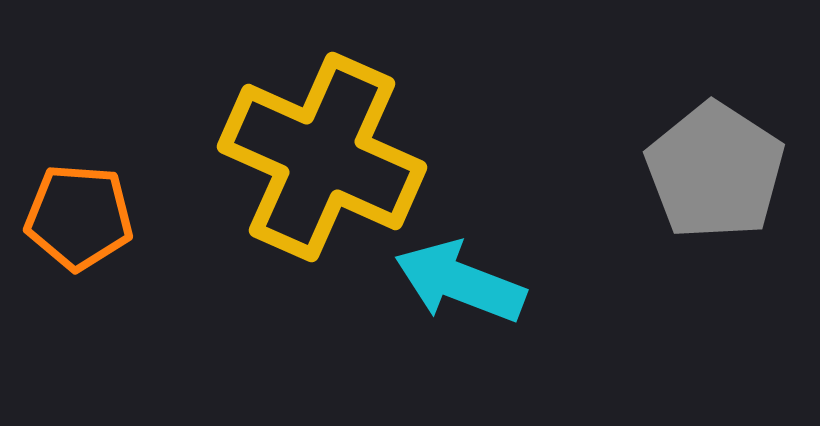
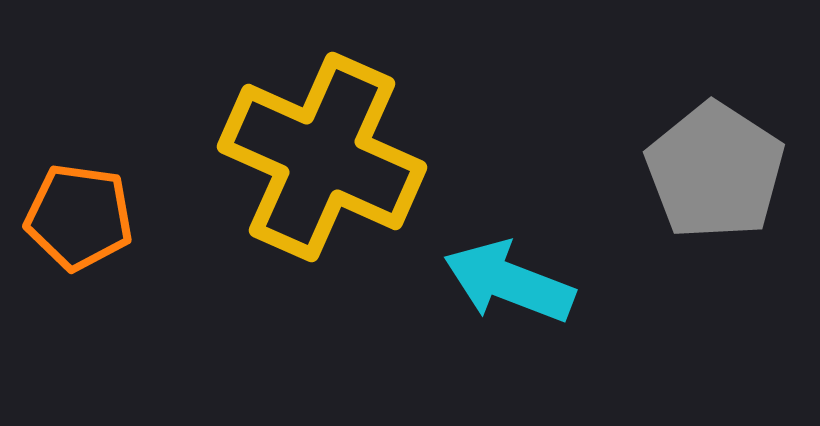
orange pentagon: rotated 4 degrees clockwise
cyan arrow: moved 49 px right
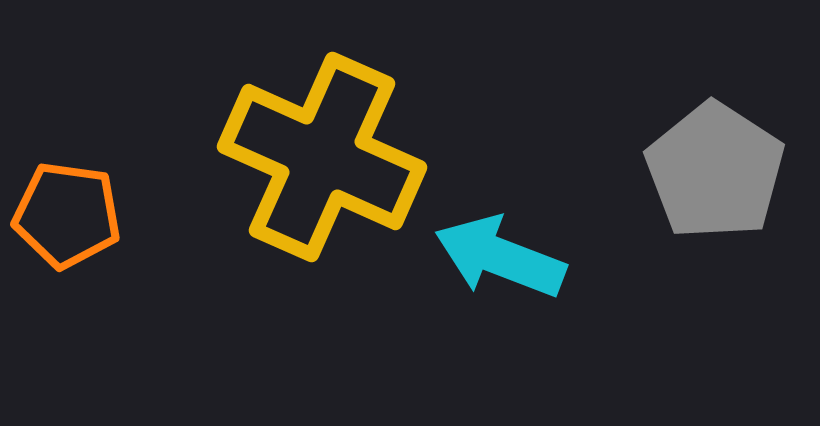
orange pentagon: moved 12 px left, 2 px up
cyan arrow: moved 9 px left, 25 px up
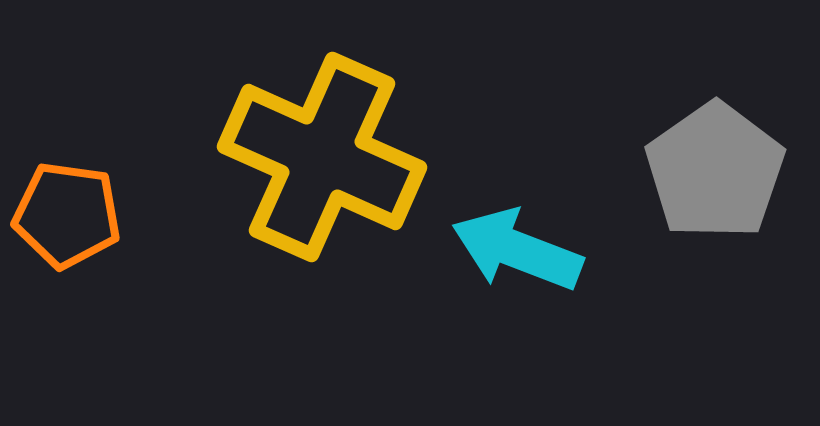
gray pentagon: rotated 4 degrees clockwise
cyan arrow: moved 17 px right, 7 px up
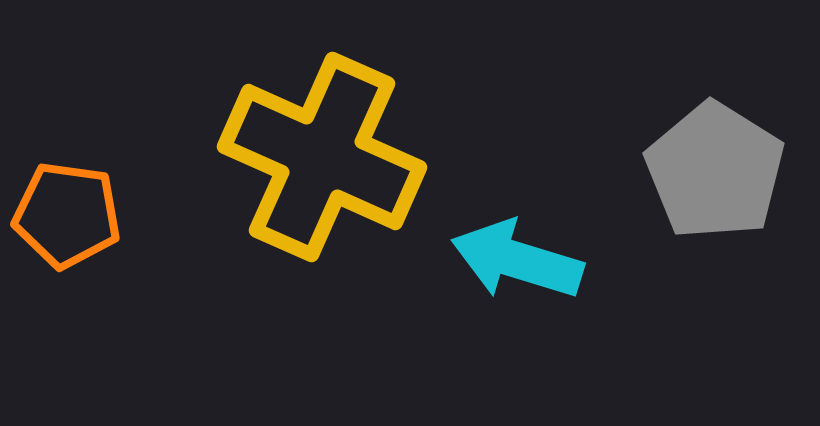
gray pentagon: rotated 5 degrees counterclockwise
cyan arrow: moved 10 px down; rotated 4 degrees counterclockwise
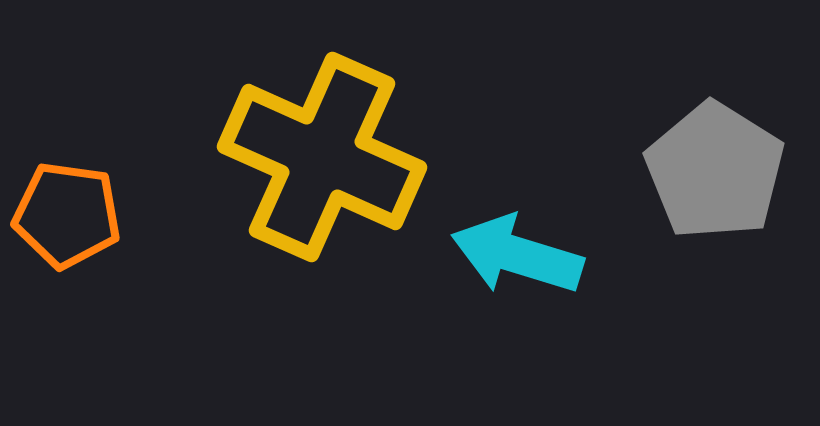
cyan arrow: moved 5 px up
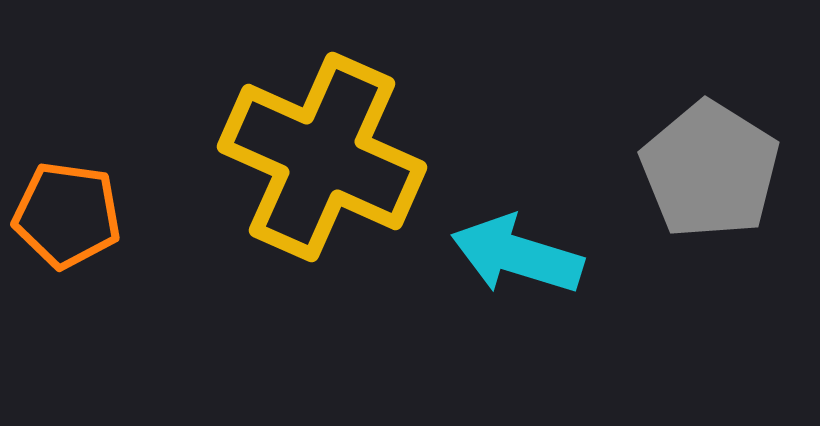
gray pentagon: moved 5 px left, 1 px up
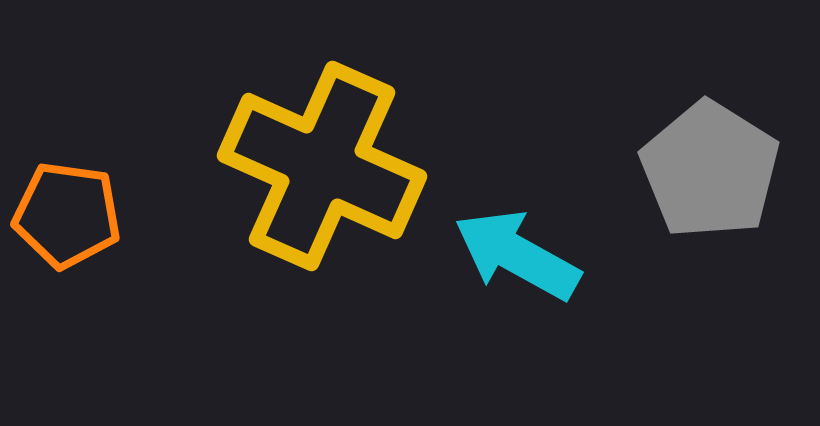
yellow cross: moved 9 px down
cyan arrow: rotated 12 degrees clockwise
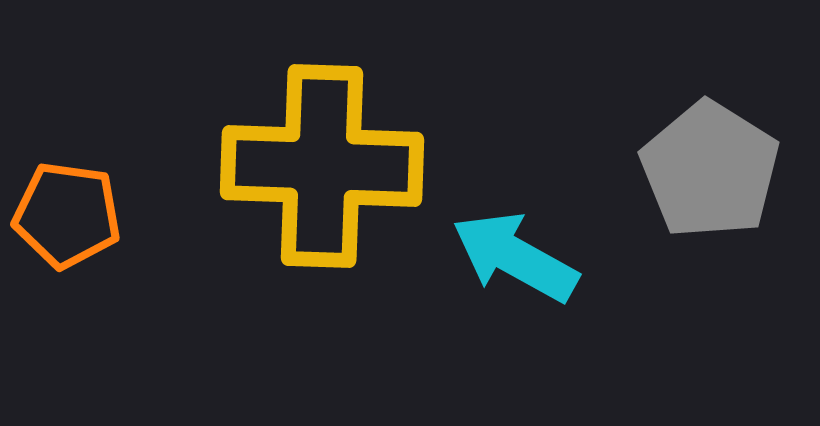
yellow cross: rotated 22 degrees counterclockwise
cyan arrow: moved 2 px left, 2 px down
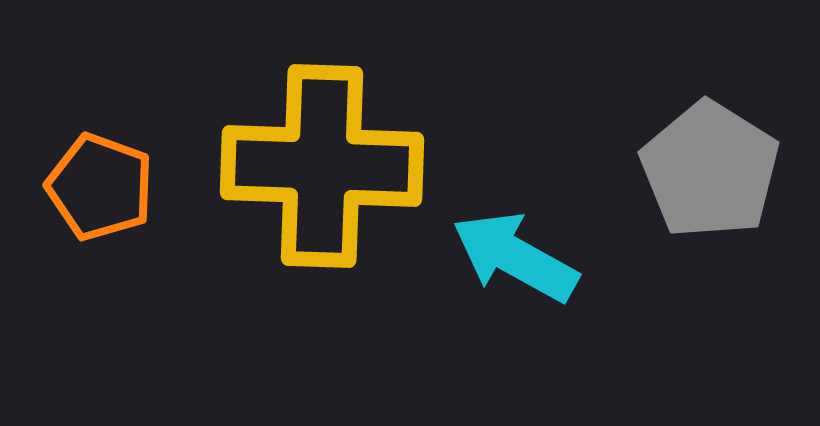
orange pentagon: moved 33 px right, 28 px up; rotated 12 degrees clockwise
